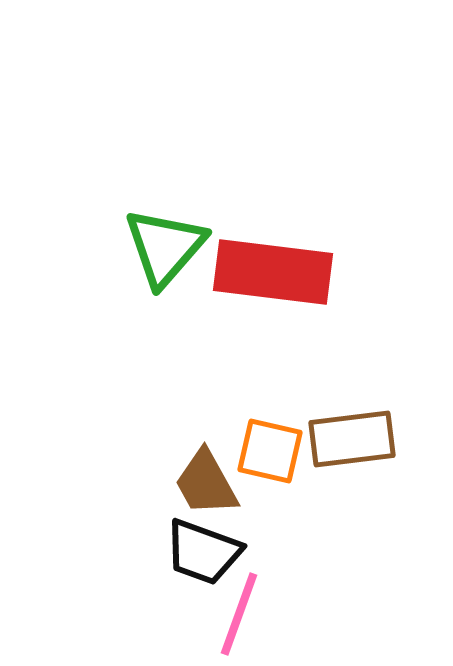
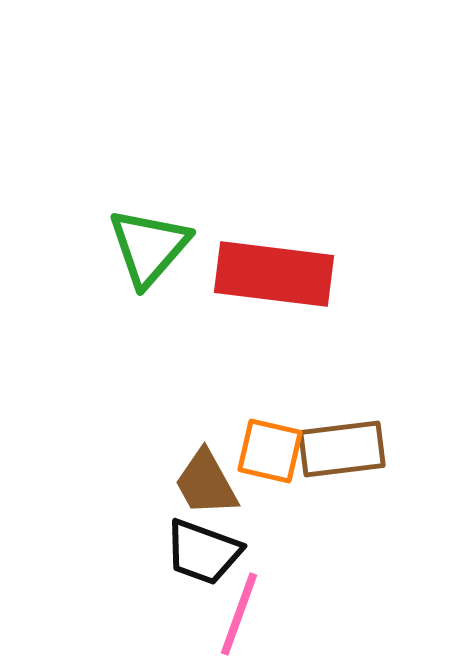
green triangle: moved 16 px left
red rectangle: moved 1 px right, 2 px down
brown rectangle: moved 10 px left, 10 px down
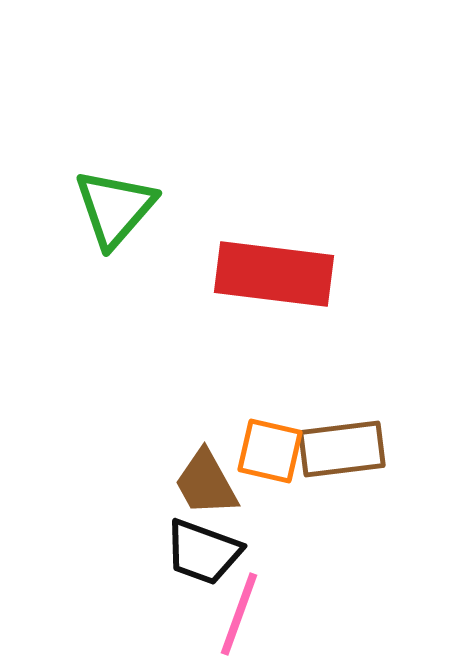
green triangle: moved 34 px left, 39 px up
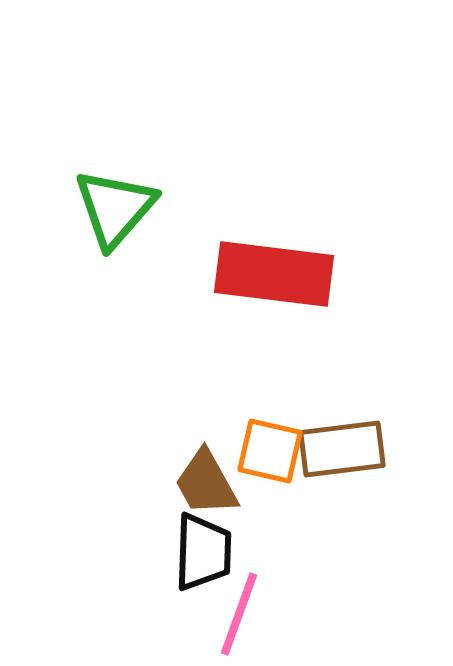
black trapezoid: rotated 108 degrees counterclockwise
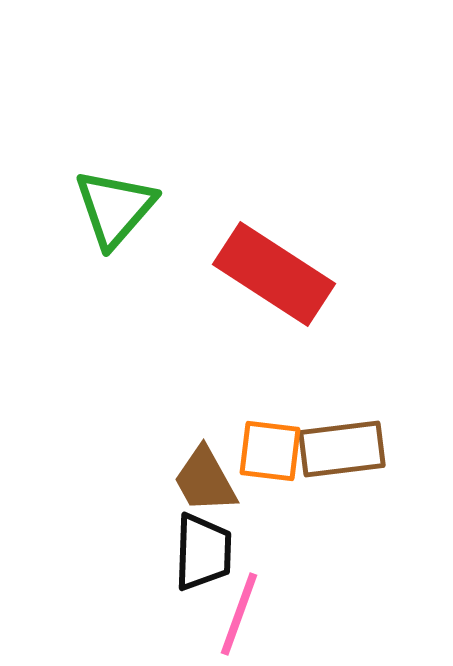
red rectangle: rotated 26 degrees clockwise
orange square: rotated 6 degrees counterclockwise
brown trapezoid: moved 1 px left, 3 px up
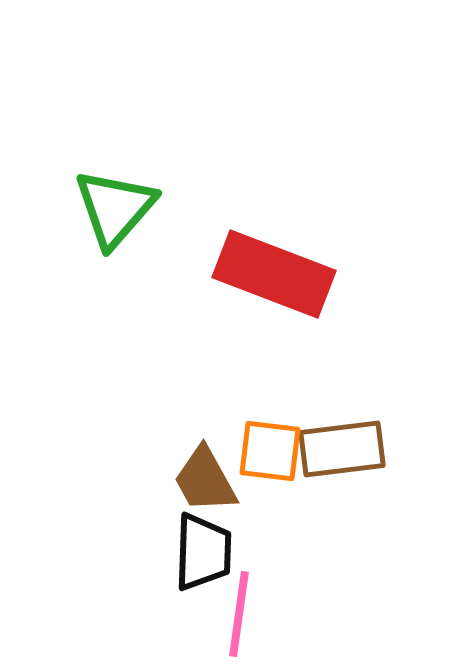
red rectangle: rotated 12 degrees counterclockwise
pink line: rotated 12 degrees counterclockwise
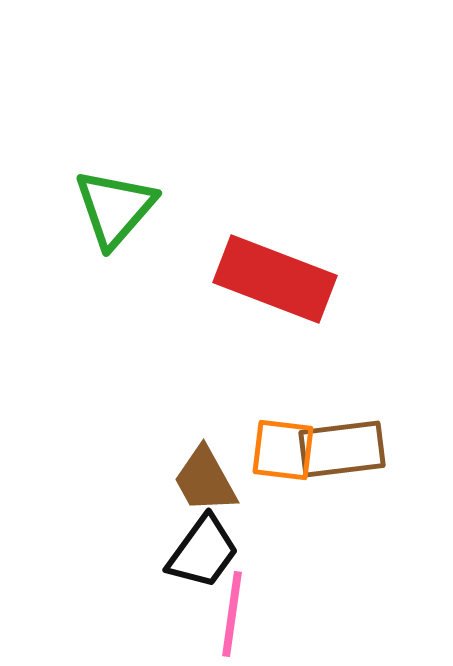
red rectangle: moved 1 px right, 5 px down
orange square: moved 13 px right, 1 px up
black trapezoid: rotated 34 degrees clockwise
pink line: moved 7 px left
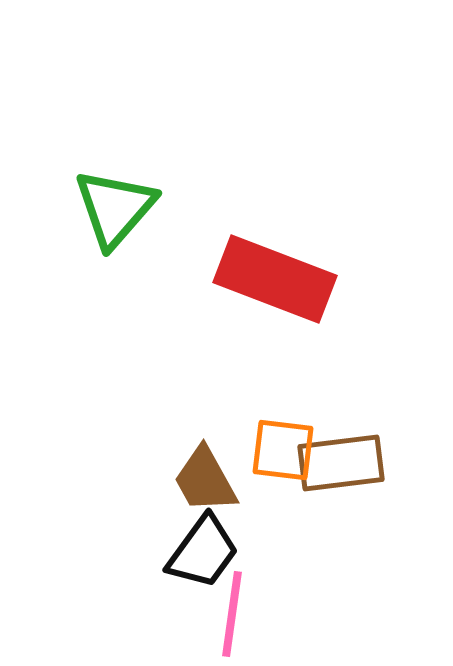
brown rectangle: moved 1 px left, 14 px down
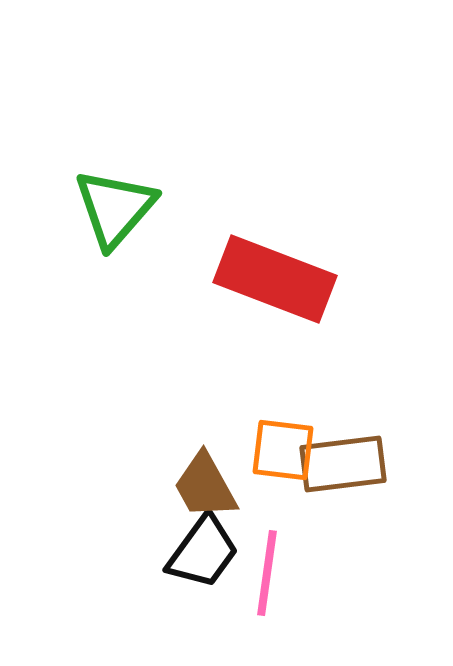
brown rectangle: moved 2 px right, 1 px down
brown trapezoid: moved 6 px down
pink line: moved 35 px right, 41 px up
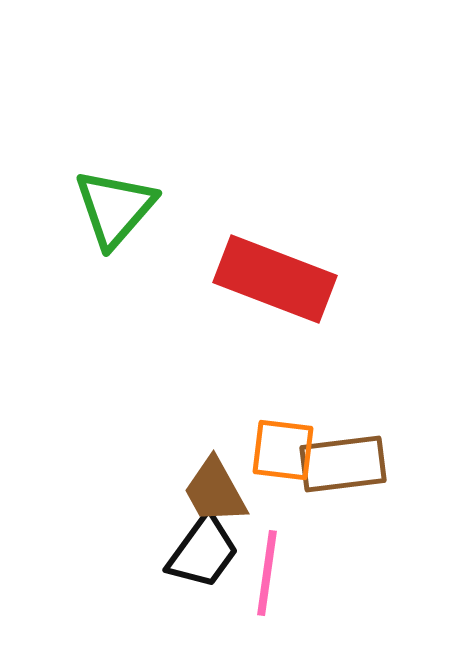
brown trapezoid: moved 10 px right, 5 px down
